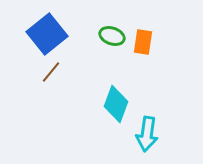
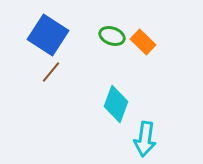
blue square: moved 1 px right, 1 px down; rotated 18 degrees counterclockwise
orange rectangle: rotated 55 degrees counterclockwise
cyan arrow: moved 2 px left, 5 px down
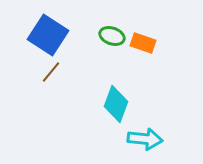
orange rectangle: moved 1 px down; rotated 25 degrees counterclockwise
cyan arrow: rotated 92 degrees counterclockwise
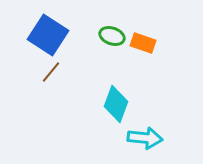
cyan arrow: moved 1 px up
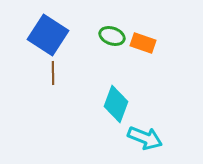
brown line: moved 2 px right, 1 px down; rotated 40 degrees counterclockwise
cyan arrow: rotated 16 degrees clockwise
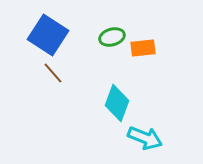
green ellipse: moved 1 px down; rotated 35 degrees counterclockwise
orange rectangle: moved 5 px down; rotated 25 degrees counterclockwise
brown line: rotated 40 degrees counterclockwise
cyan diamond: moved 1 px right, 1 px up
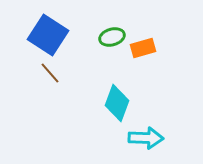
orange rectangle: rotated 10 degrees counterclockwise
brown line: moved 3 px left
cyan arrow: moved 1 px right; rotated 20 degrees counterclockwise
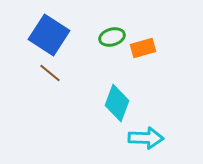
blue square: moved 1 px right
brown line: rotated 10 degrees counterclockwise
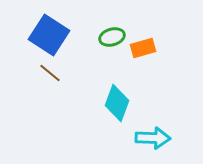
cyan arrow: moved 7 px right
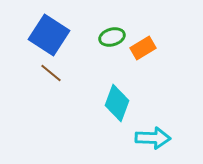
orange rectangle: rotated 15 degrees counterclockwise
brown line: moved 1 px right
